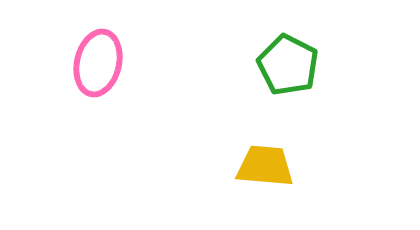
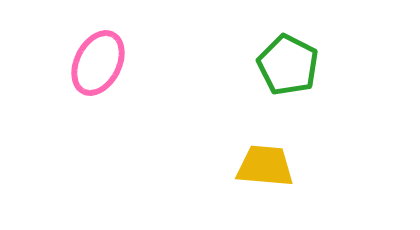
pink ellipse: rotated 14 degrees clockwise
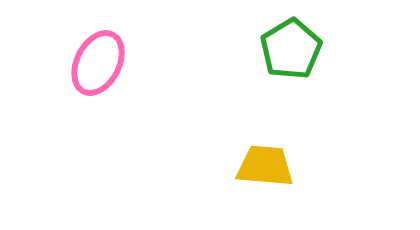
green pentagon: moved 3 px right, 16 px up; rotated 14 degrees clockwise
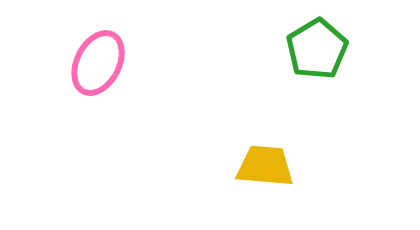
green pentagon: moved 26 px right
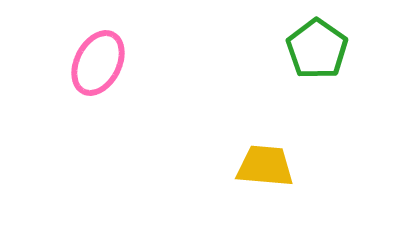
green pentagon: rotated 6 degrees counterclockwise
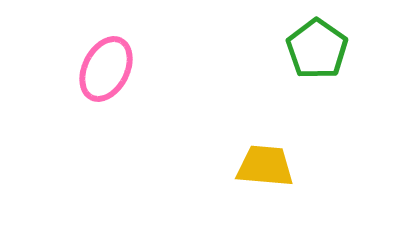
pink ellipse: moved 8 px right, 6 px down
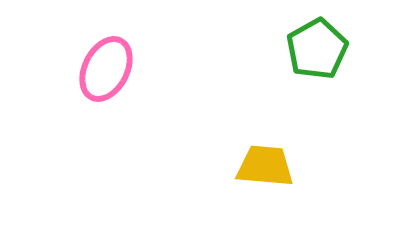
green pentagon: rotated 8 degrees clockwise
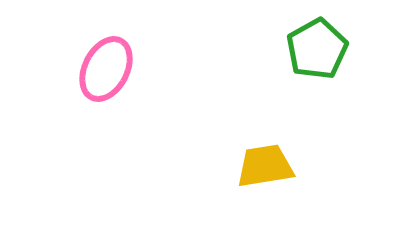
yellow trapezoid: rotated 14 degrees counterclockwise
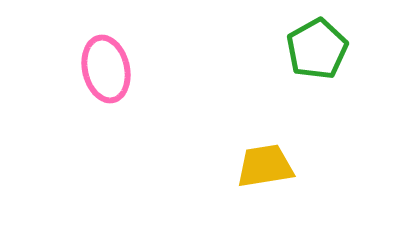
pink ellipse: rotated 40 degrees counterclockwise
